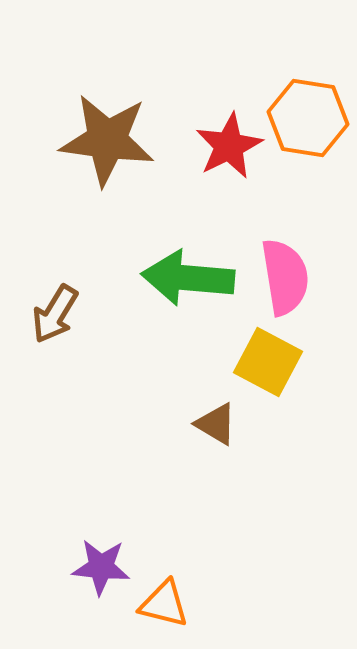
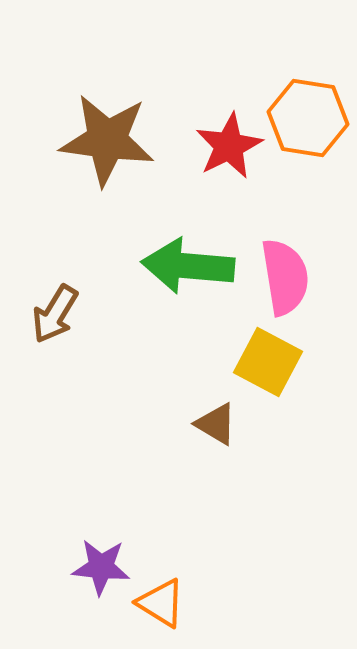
green arrow: moved 12 px up
orange triangle: moved 3 px left, 1 px up; rotated 18 degrees clockwise
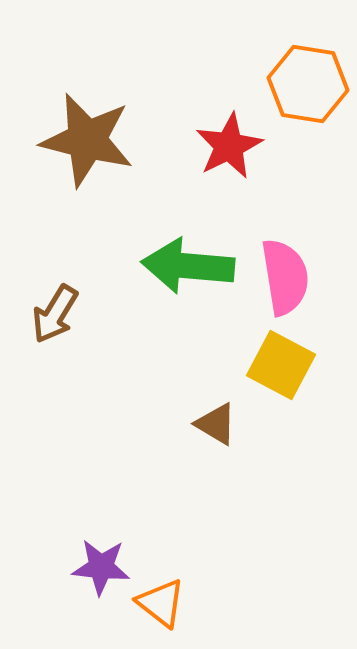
orange hexagon: moved 34 px up
brown star: moved 20 px left; rotated 6 degrees clockwise
yellow square: moved 13 px right, 3 px down
orange triangle: rotated 6 degrees clockwise
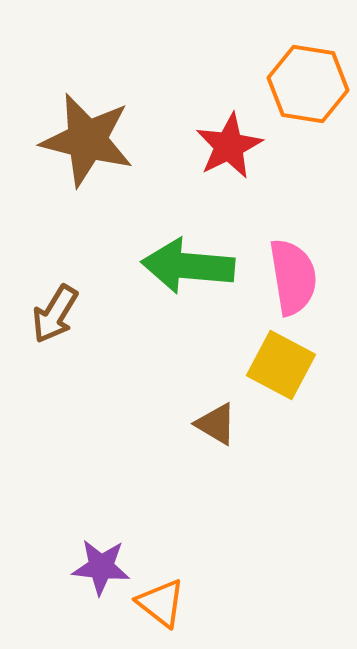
pink semicircle: moved 8 px right
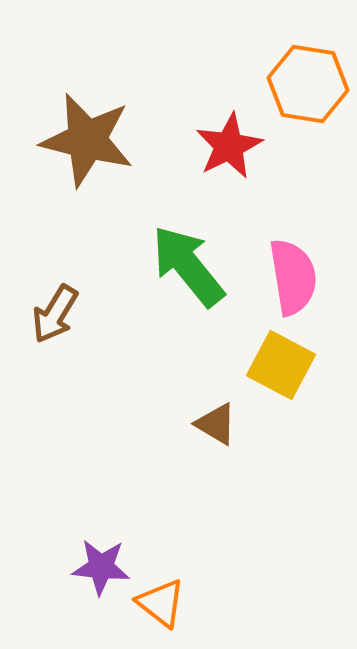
green arrow: rotated 46 degrees clockwise
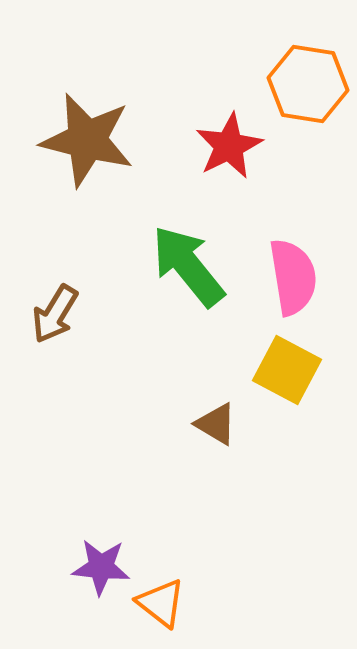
yellow square: moved 6 px right, 5 px down
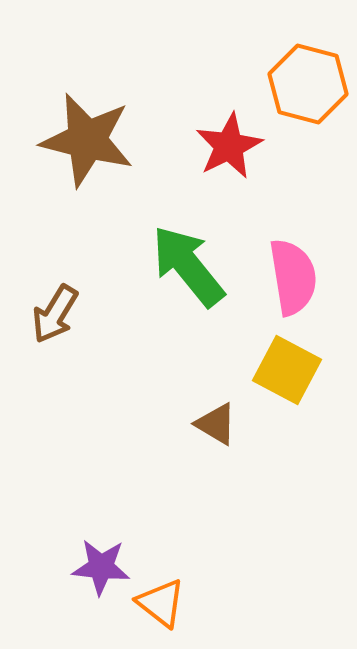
orange hexagon: rotated 6 degrees clockwise
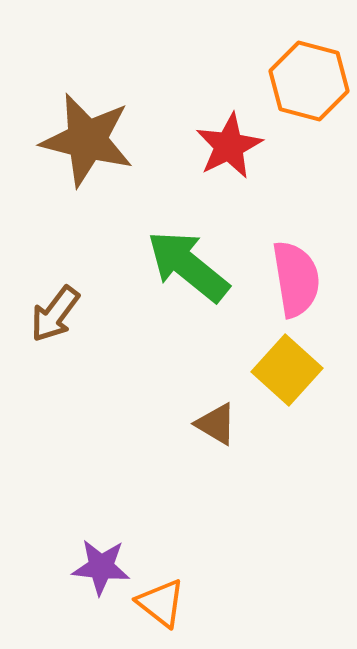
orange hexagon: moved 1 px right, 3 px up
green arrow: rotated 12 degrees counterclockwise
pink semicircle: moved 3 px right, 2 px down
brown arrow: rotated 6 degrees clockwise
yellow square: rotated 14 degrees clockwise
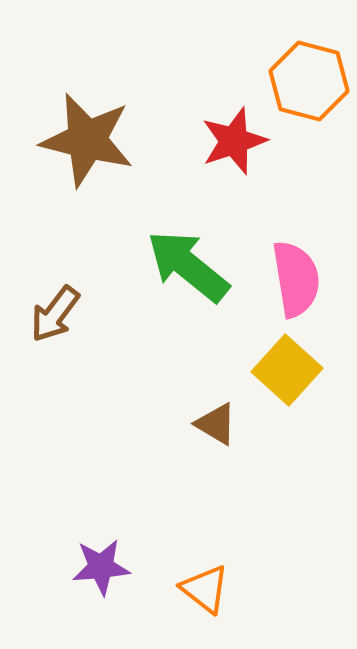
red star: moved 5 px right, 5 px up; rotated 8 degrees clockwise
purple star: rotated 10 degrees counterclockwise
orange triangle: moved 44 px right, 14 px up
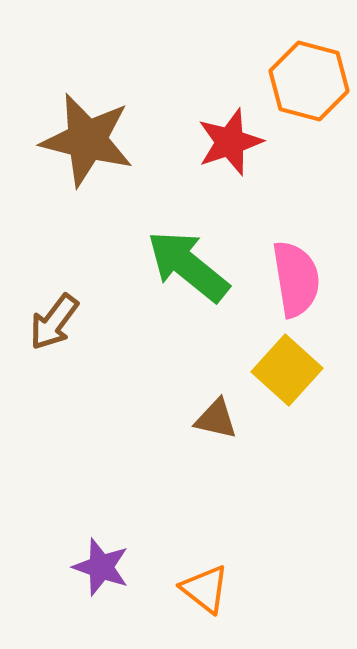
red star: moved 4 px left, 1 px down
brown arrow: moved 1 px left, 8 px down
brown triangle: moved 5 px up; rotated 18 degrees counterclockwise
purple star: rotated 24 degrees clockwise
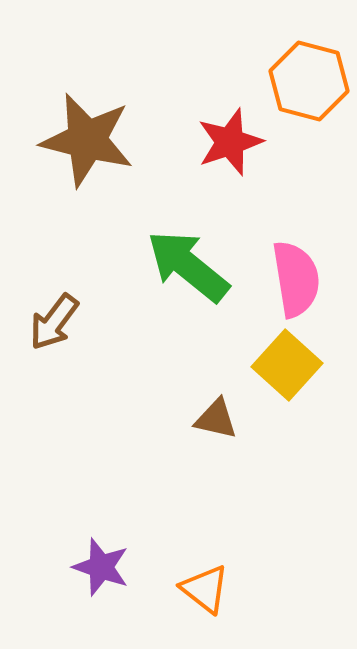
yellow square: moved 5 px up
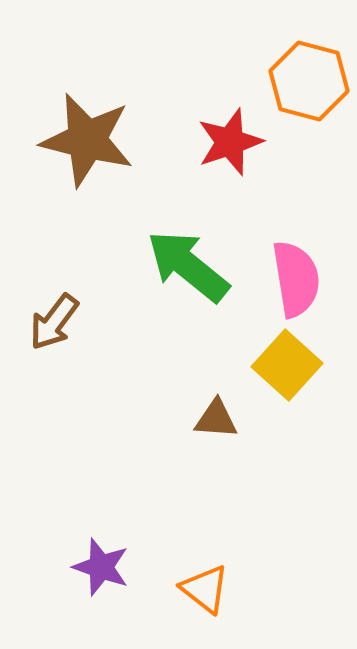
brown triangle: rotated 9 degrees counterclockwise
